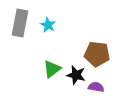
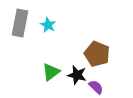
brown pentagon: rotated 15 degrees clockwise
green triangle: moved 1 px left, 3 px down
black star: moved 1 px right
purple semicircle: rotated 35 degrees clockwise
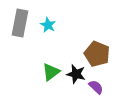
black star: moved 1 px left, 1 px up
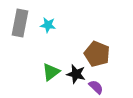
cyan star: rotated 21 degrees counterclockwise
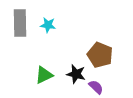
gray rectangle: rotated 12 degrees counterclockwise
brown pentagon: moved 3 px right, 1 px down
green triangle: moved 7 px left, 3 px down; rotated 12 degrees clockwise
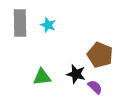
cyan star: rotated 14 degrees clockwise
green triangle: moved 2 px left, 2 px down; rotated 18 degrees clockwise
purple semicircle: moved 1 px left
